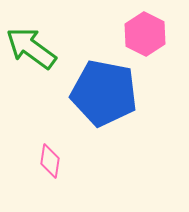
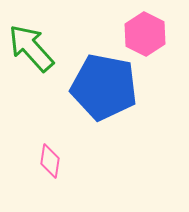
green arrow: rotated 12 degrees clockwise
blue pentagon: moved 6 px up
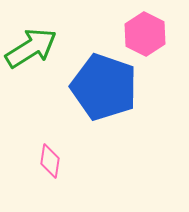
green arrow: rotated 100 degrees clockwise
blue pentagon: rotated 8 degrees clockwise
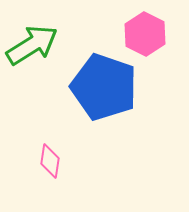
green arrow: moved 1 px right, 3 px up
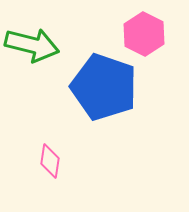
pink hexagon: moved 1 px left
green arrow: rotated 46 degrees clockwise
